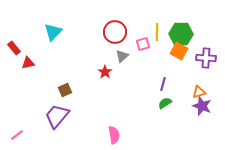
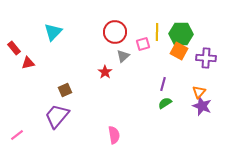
gray triangle: moved 1 px right
orange triangle: rotated 32 degrees counterclockwise
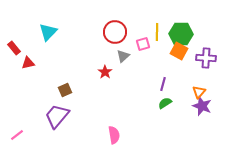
cyan triangle: moved 5 px left
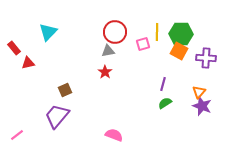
gray triangle: moved 15 px left, 5 px up; rotated 32 degrees clockwise
pink semicircle: rotated 60 degrees counterclockwise
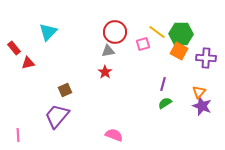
yellow line: rotated 54 degrees counterclockwise
pink line: moved 1 px right; rotated 56 degrees counterclockwise
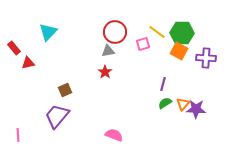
green hexagon: moved 1 px right, 1 px up
orange triangle: moved 16 px left, 12 px down
purple star: moved 6 px left, 3 px down; rotated 18 degrees counterclockwise
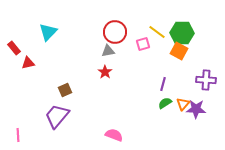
purple cross: moved 22 px down
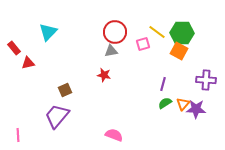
gray triangle: moved 3 px right
red star: moved 1 px left, 3 px down; rotated 24 degrees counterclockwise
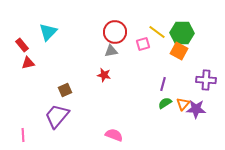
red rectangle: moved 8 px right, 3 px up
pink line: moved 5 px right
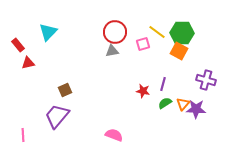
red rectangle: moved 4 px left
gray triangle: moved 1 px right
red star: moved 39 px right, 16 px down
purple cross: rotated 12 degrees clockwise
